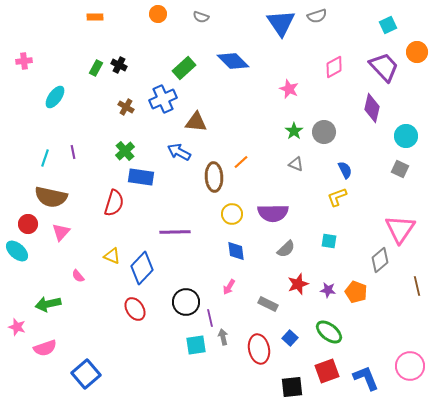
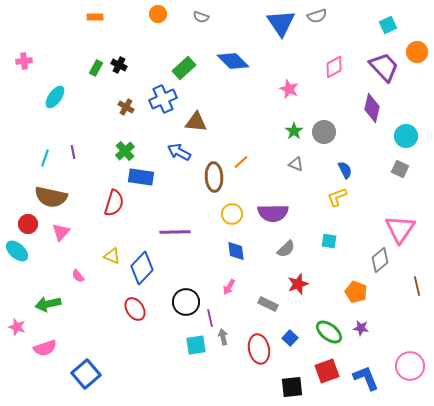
purple star at (328, 290): moved 33 px right, 38 px down
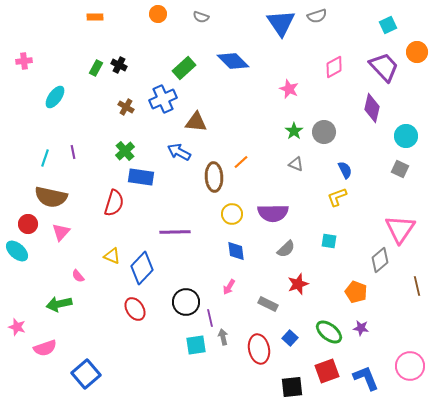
green arrow at (48, 304): moved 11 px right
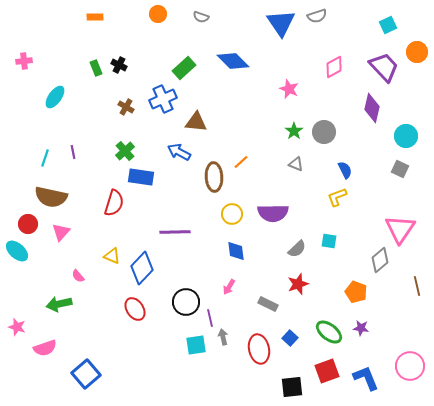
green rectangle at (96, 68): rotated 49 degrees counterclockwise
gray semicircle at (286, 249): moved 11 px right
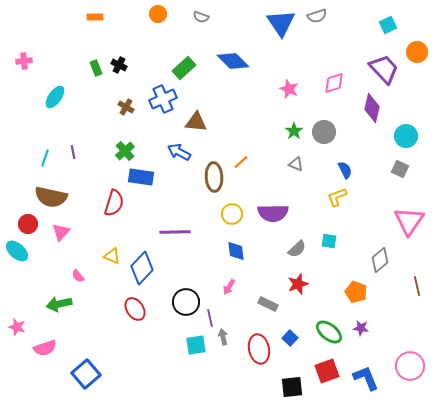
pink diamond at (334, 67): moved 16 px down; rotated 10 degrees clockwise
purple trapezoid at (384, 67): moved 2 px down
pink triangle at (400, 229): moved 9 px right, 8 px up
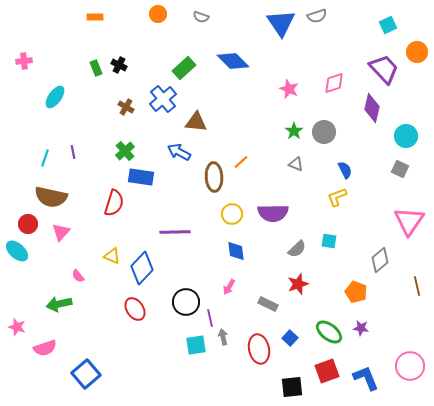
blue cross at (163, 99): rotated 16 degrees counterclockwise
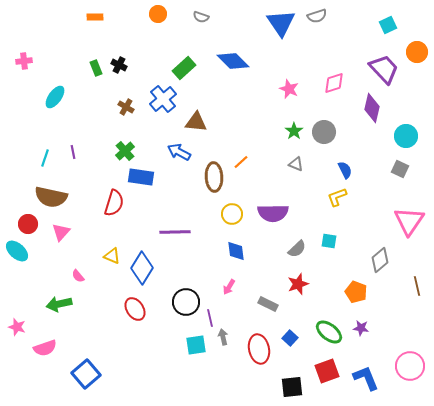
blue diamond at (142, 268): rotated 12 degrees counterclockwise
